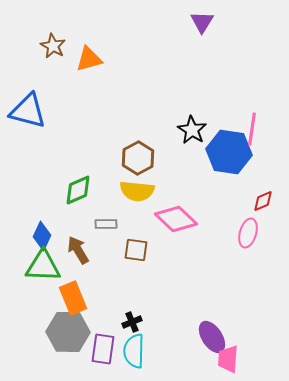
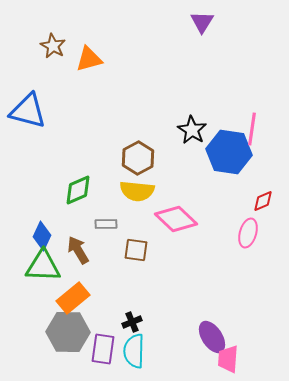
orange rectangle: rotated 72 degrees clockwise
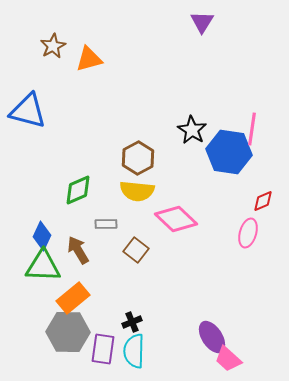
brown star: rotated 15 degrees clockwise
brown square: rotated 30 degrees clockwise
pink trapezoid: rotated 52 degrees counterclockwise
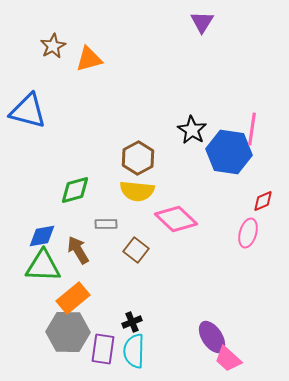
green diamond: moved 3 px left; rotated 8 degrees clockwise
blue diamond: rotated 56 degrees clockwise
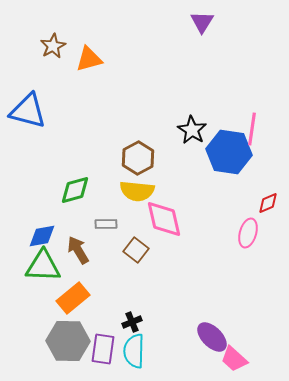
red diamond: moved 5 px right, 2 px down
pink diamond: moved 12 px left; rotated 33 degrees clockwise
gray hexagon: moved 9 px down
purple ellipse: rotated 12 degrees counterclockwise
pink trapezoid: moved 6 px right
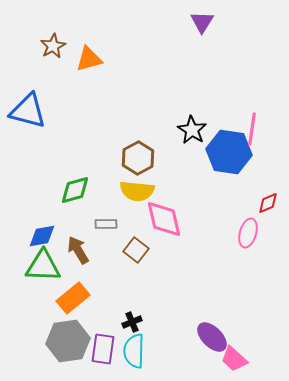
gray hexagon: rotated 9 degrees counterclockwise
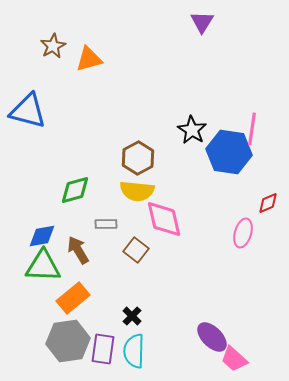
pink ellipse: moved 5 px left
black cross: moved 6 px up; rotated 24 degrees counterclockwise
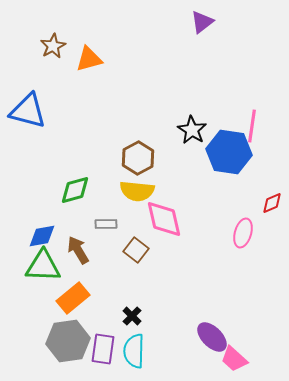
purple triangle: rotated 20 degrees clockwise
pink line: moved 3 px up
red diamond: moved 4 px right
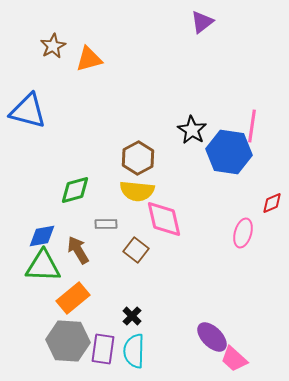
gray hexagon: rotated 12 degrees clockwise
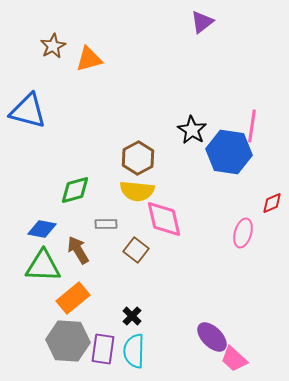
blue diamond: moved 7 px up; rotated 20 degrees clockwise
